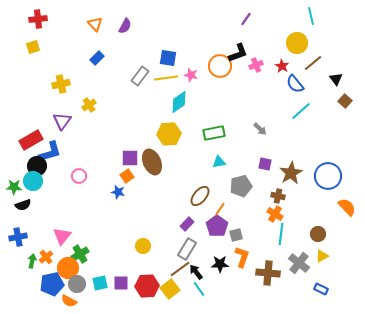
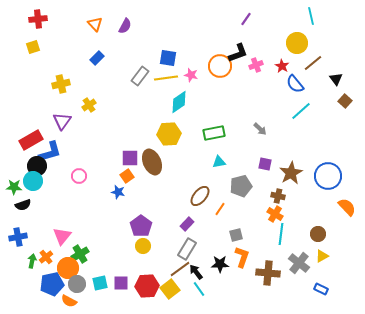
purple pentagon at (217, 226): moved 76 px left
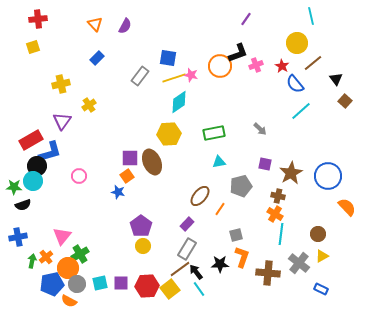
yellow line at (166, 78): moved 8 px right; rotated 10 degrees counterclockwise
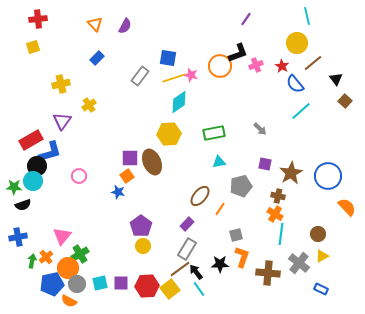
cyan line at (311, 16): moved 4 px left
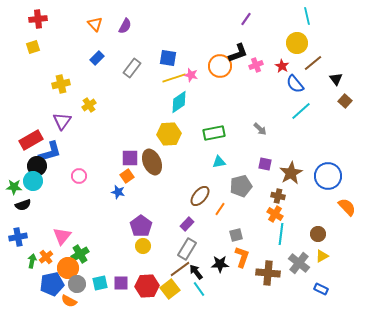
gray rectangle at (140, 76): moved 8 px left, 8 px up
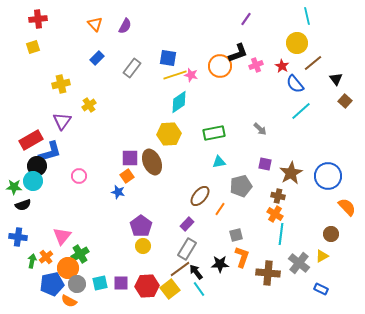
yellow line at (174, 78): moved 1 px right, 3 px up
brown circle at (318, 234): moved 13 px right
blue cross at (18, 237): rotated 18 degrees clockwise
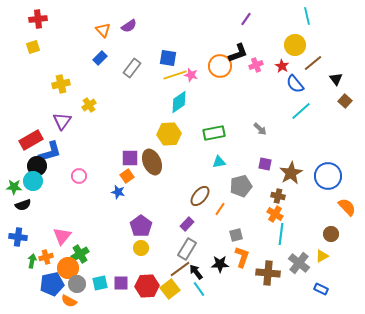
orange triangle at (95, 24): moved 8 px right, 6 px down
purple semicircle at (125, 26): moved 4 px right; rotated 28 degrees clockwise
yellow circle at (297, 43): moved 2 px left, 2 px down
blue rectangle at (97, 58): moved 3 px right
yellow circle at (143, 246): moved 2 px left, 2 px down
orange cross at (46, 257): rotated 24 degrees clockwise
